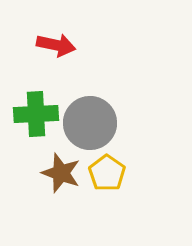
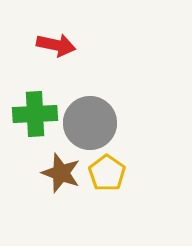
green cross: moved 1 px left
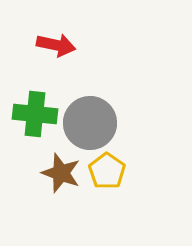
green cross: rotated 9 degrees clockwise
yellow pentagon: moved 2 px up
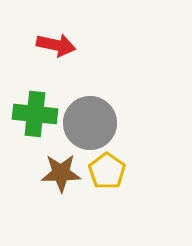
brown star: rotated 21 degrees counterclockwise
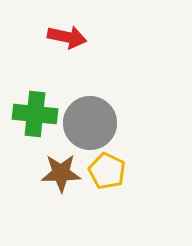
red arrow: moved 11 px right, 8 px up
yellow pentagon: rotated 9 degrees counterclockwise
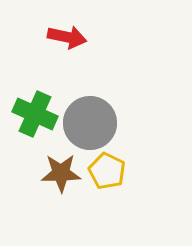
green cross: rotated 18 degrees clockwise
